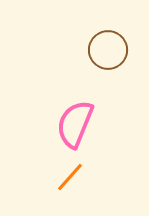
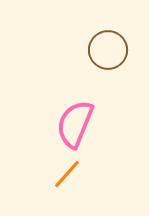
orange line: moved 3 px left, 3 px up
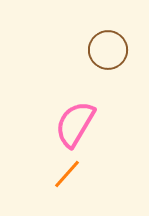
pink semicircle: rotated 9 degrees clockwise
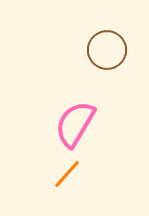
brown circle: moved 1 px left
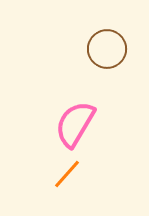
brown circle: moved 1 px up
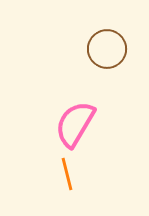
orange line: rotated 56 degrees counterclockwise
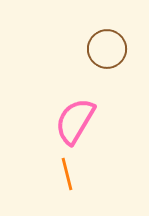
pink semicircle: moved 3 px up
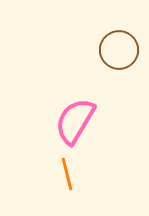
brown circle: moved 12 px right, 1 px down
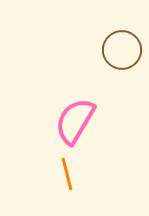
brown circle: moved 3 px right
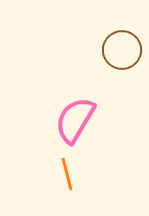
pink semicircle: moved 1 px up
